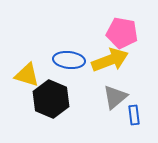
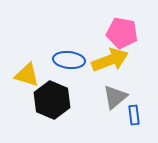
black hexagon: moved 1 px right, 1 px down
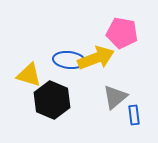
yellow arrow: moved 14 px left, 2 px up
yellow triangle: moved 2 px right
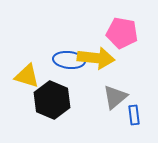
yellow arrow: rotated 27 degrees clockwise
yellow triangle: moved 2 px left, 1 px down
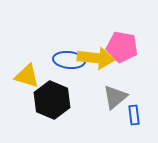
pink pentagon: moved 14 px down
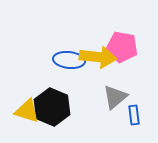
yellow arrow: moved 2 px right, 1 px up
yellow triangle: moved 35 px down
black hexagon: moved 7 px down
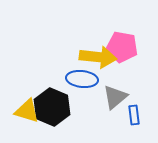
blue ellipse: moved 13 px right, 19 px down
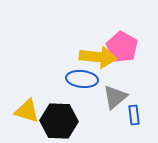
pink pentagon: rotated 20 degrees clockwise
black hexagon: moved 7 px right, 14 px down; rotated 21 degrees counterclockwise
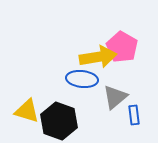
yellow arrow: rotated 15 degrees counterclockwise
black hexagon: rotated 18 degrees clockwise
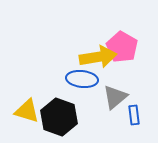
black hexagon: moved 4 px up
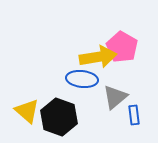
yellow triangle: rotated 24 degrees clockwise
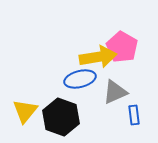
blue ellipse: moved 2 px left; rotated 20 degrees counterclockwise
gray triangle: moved 5 px up; rotated 16 degrees clockwise
yellow triangle: moved 2 px left; rotated 28 degrees clockwise
black hexagon: moved 2 px right
